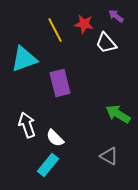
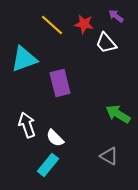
yellow line: moved 3 px left, 5 px up; rotated 20 degrees counterclockwise
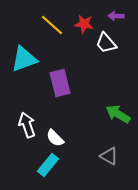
purple arrow: rotated 35 degrees counterclockwise
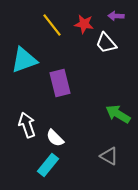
yellow line: rotated 10 degrees clockwise
cyan triangle: moved 1 px down
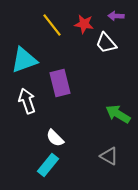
white arrow: moved 24 px up
